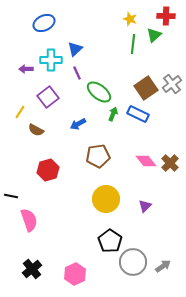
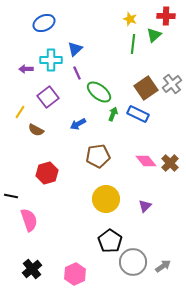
red hexagon: moved 1 px left, 3 px down
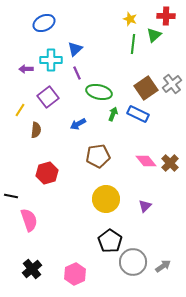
green ellipse: rotated 25 degrees counterclockwise
yellow line: moved 2 px up
brown semicircle: rotated 112 degrees counterclockwise
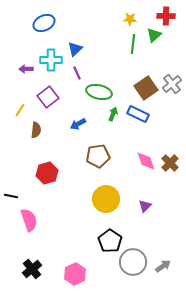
yellow star: rotated 16 degrees counterclockwise
pink diamond: rotated 20 degrees clockwise
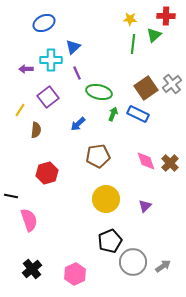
blue triangle: moved 2 px left, 2 px up
blue arrow: rotated 14 degrees counterclockwise
black pentagon: rotated 15 degrees clockwise
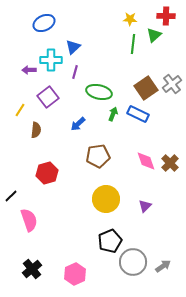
purple arrow: moved 3 px right, 1 px down
purple line: moved 2 px left, 1 px up; rotated 40 degrees clockwise
black line: rotated 56 degrees counterclockwise
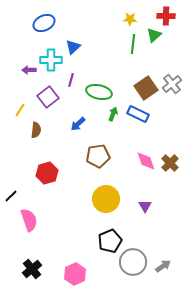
purple line: moved 4 px left, 8 px down
purple triangle: rotated 16 degrees counterclockwise
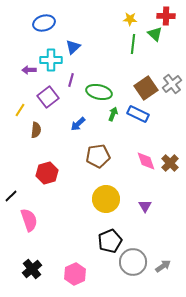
blue ellipse: rotated 10 degrees clockwise
green triangle: moved 1 px right, 1 px up; rotated 35 degrees counterclockwise
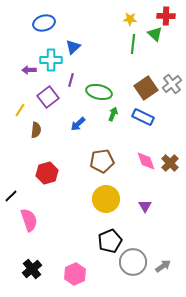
blue rectangle: moved 5 px right, 3 px down
brown pentagon: moved 4 px right, 5 px down
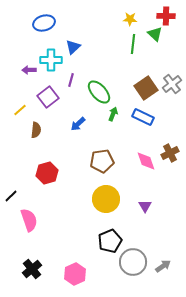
green ellipse: rotated 35 degrees clockwise
yellow line: rotated 16 degrees clockwise
brown cross: moved 10 px up; rotated 18 degrees clockwise
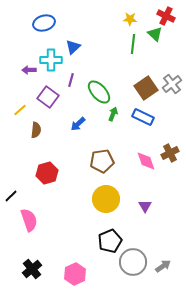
red cross: rotated 24 degrees clockwise
purple square: rotated 15 degrees counterclockwise
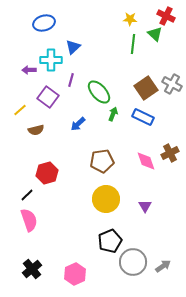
gray cross: rotated 24 degrees counterclockwise
brown semicircle: rotated 70 degrees clockwise
black line: moved 16 px right, 1 px up
